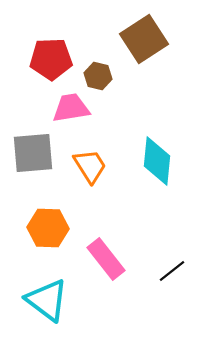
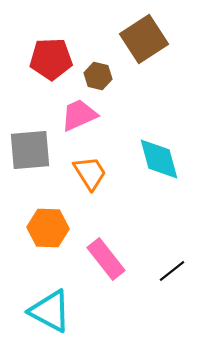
pink trapezoid: moved 8 px right, 7 px down; rotated 15 degrees counterclockwise
gray square: moved 3 px left, 3 px up
cyan diamond: moved 2 px right, 2 px up; rotated 21 degrees counterclockwise
orange trapezoid: moved 7 px down
cyan triangle: moved 3 px right, 11 px down; rotated 9 degrees counterclockwise
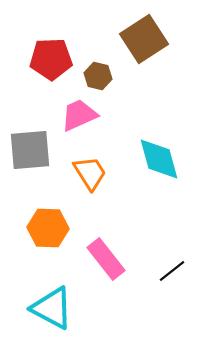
cyan triangle: moved 2 px right, 3 px up
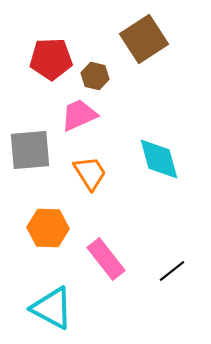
brown hexagon: moved 3 px left
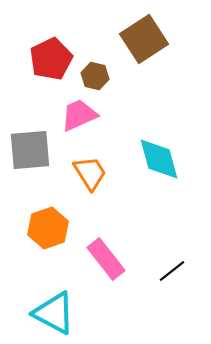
red pentagon: rotated 24 degrees counterclockwise
orange hexagon: rotated 21 degrees counterclockwise
cyan triangle: moved 2 px right, 5 px down
